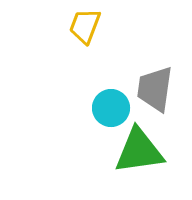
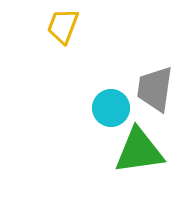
yellow trapezoid: moved 22 px left
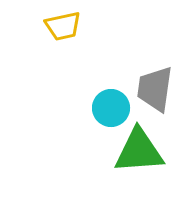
yellow trapezoid: rotated 123 degrees counterclockwise
green triangle: rotated 4 degrees clockwise
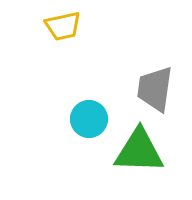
cyan circle: moved 22 px left, 11 px down
green triangle: rotated 6 degrees clockwise
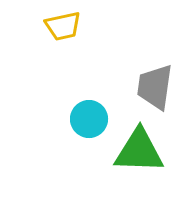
gray trapezoid: moved 2 px up
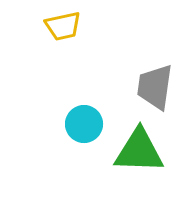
cyan circle: moved 5 px left, 5 px down
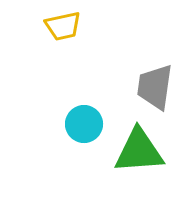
green triangle: rotated 6 degrees counterclockwise
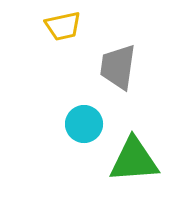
gray trapezoid: moved 37 px left, 20 px up
green triangle: moved 5 px left, 9 px down
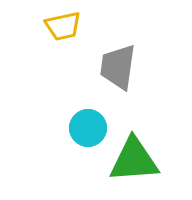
cyan circle: moved 4 px right, 4 px down
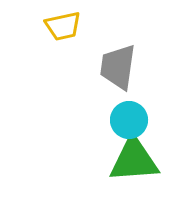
cyan circle: moved 41 px right, 8 px up
